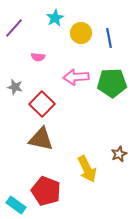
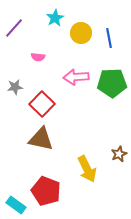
gray star: rotated 21 degrees counterclockwise
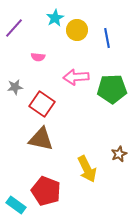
yellow circle: moved 4 px left, 3 px up
blue line: moved 2 px left
green pentagon: moved 6 px down
red square: rotated 10 degrees counterclockwise
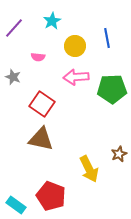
cyan star: moved 3 px left, 3 px down
yellow circle: moved 2 px left, 16 px down
gray star: moved 2 px left, 10 px up; rotated 28 degrees clockwise
yellow arrow: moved 2 px right
red pentagon: moved 5 px right, 5 px down
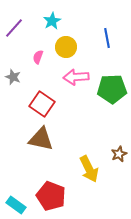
yellow circle: moved 9 px left, 1 px down
pink semicircle: rotated 104 degrees clockwise
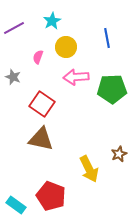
purple line: rotated 20 degrees clockwise
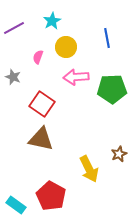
red pentagon: rotated 8 degrees clockwise
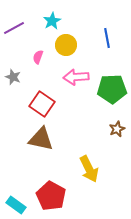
yellow circle: moved 2 px up
brown star: moved 2 px left, 25 px up
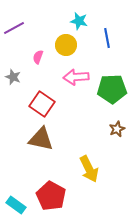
cyan star: moved 27 px right; rotated 30 degrees counterclockwise
